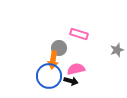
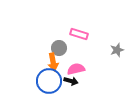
orange arrow: moved 2 px down; rotated 18 degrees counterclockwise
blue circle: moved 5 px down
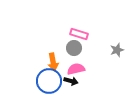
gray circle: moved 15 px right
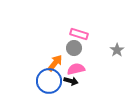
gray star: rotated 16 degrees counterclockwise
orange arrow: moved 2 px right, 1 px down; rotated 132 degrees counterclockwise
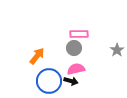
pink rectangle: rotated 18 degrees counterclockwise
orange arrow: moved 18 px left, 7 px up
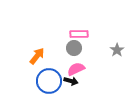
pink semicircle: rotated 12 degrees counterclockwise
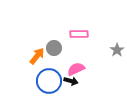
gray circle: moved 20 px left
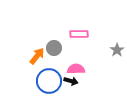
pink semicircle: rotated 24 degrees clockwise
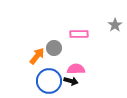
gray star: moved 2 px left, 25 px up
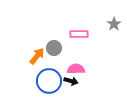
gray star: moved 1 px left, 1 px up
